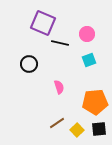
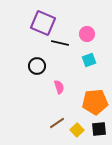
black circle: moved 8 px right, 2 px down
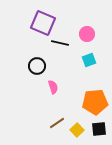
pink semicircle: moved 6 px left
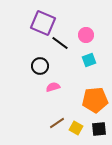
pink circle: moved 1 px left, 1 px down
black line: rotated 24 degrees clockwise
black circle: moved 3 px right
pink semicircle: rotated 88 degrees counterclockwise
orange pentagon: moved 2 px up
yellow square: moved 1 px left, 2 px up; rotated 16 degrees counterclockwise
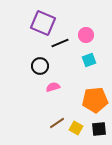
black line: rotated 60 degrees counterclockwise
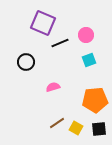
black circle: moved 14 px left, 4 px up
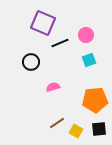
black circle: moved 5 px right
yellow square: moved 3 px down
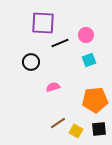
purple square: rotated 20 degrees counterclockwise
brown line: moved 1 px right
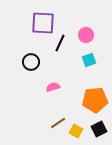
black line: rotated 42 degrees counterclockwise
black square: rotated 21 degrees counterclockwise
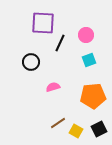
orange pentagon: moved 2 px left, 4 px up
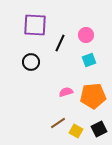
purple square: moved 8 px left, 2 px down
pink semicircle: moved 13 px right, 5 px down
